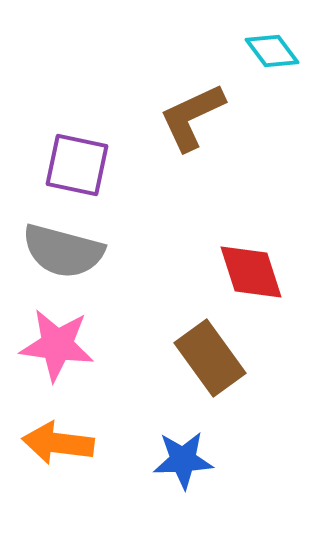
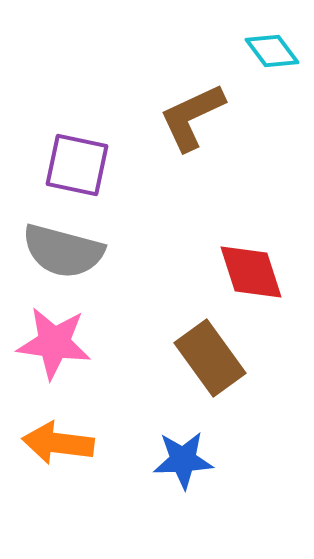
pink star: moved 3 px left, 2 px up
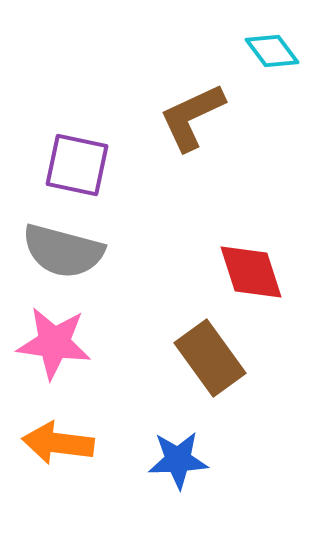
blue star: moved 5 px left
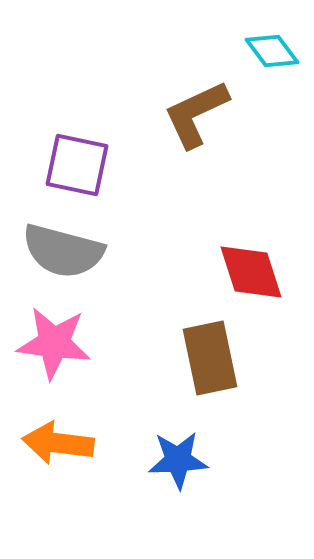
brown L-shape: moved 4 px right, 3 px up
brown rectangle: rotated 24 degrees clockwise
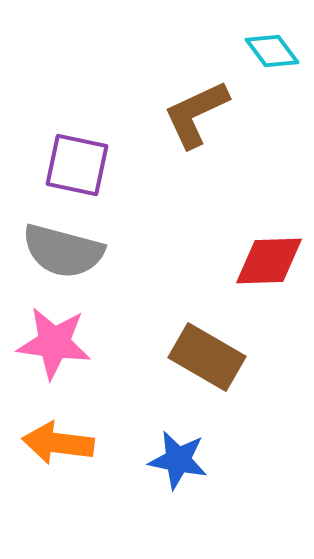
red diamond: moved 18 px right, 11 px up; rotated 74 degrees counterclockwise
brown rectangle: moved 3 px left, 1 px up; rotated 48 degrees counterclockwise
blue star: rotated 14 degrees clockwise
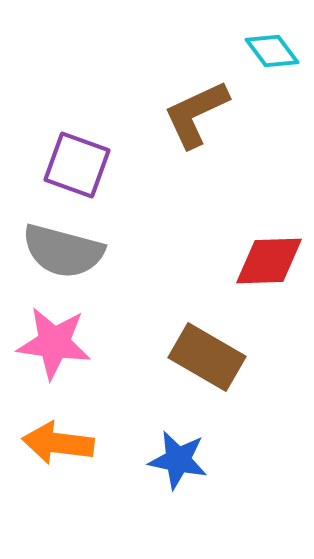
purple square: rotated 8 degrees clockwise
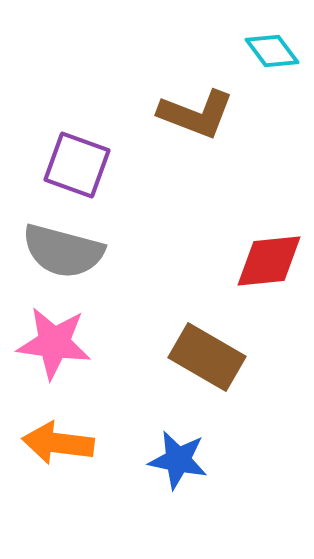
brown L-shape: rotated 134 degrees counterclockwise
red diamond: rotated 4 degrees counterclockwise
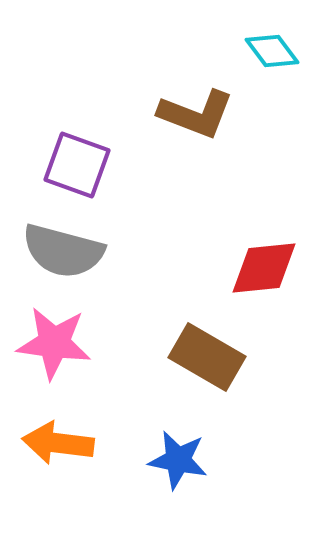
red diamond: moved 5 px left, 7 px down
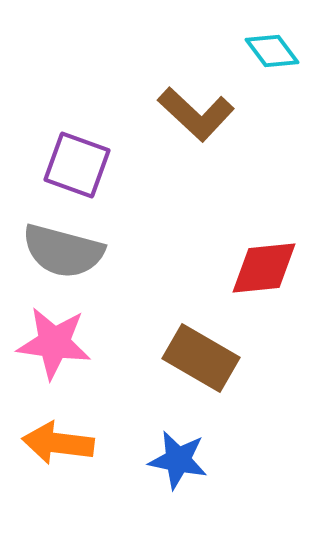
brown L-shape: rotated 22 degrees clockwise
brown rectangle: moved 6 px left, 1 px down
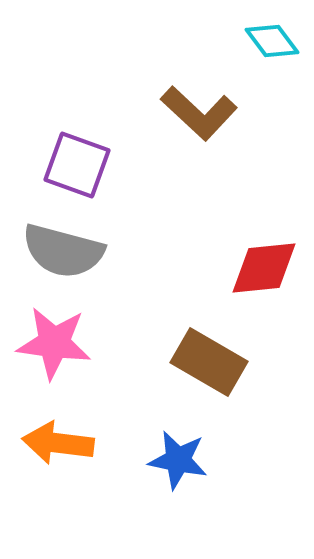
cyan diamond: moved 10 px up
brown L-shape: moved 3 px right, 1 px up
brown rectangle: moved 8 px right, 4 px down
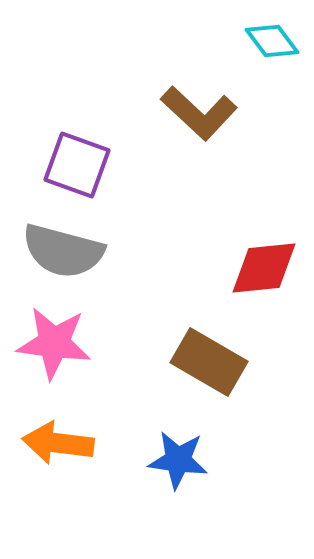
blue star: rotated 4 degrees counterclockwise
